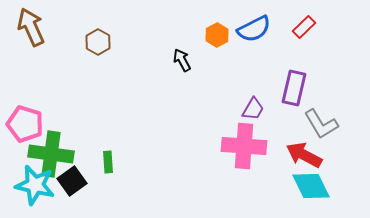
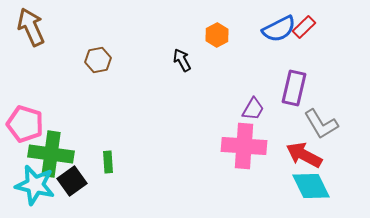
blue semicircle: moved 25 px right
brown hexagon: moved 18 px down; rotated 20 degrees clockwise
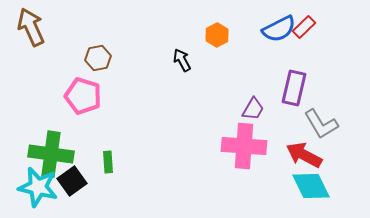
brown hexagon: moved 2 px up
pink pentagon: moved 58 px right, 28 px up
cyan star: moved 3 px right, 2 px down
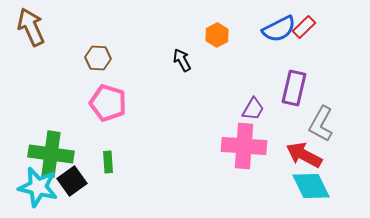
brown hexagon: rotated 15 degrees clockwise
pink pentagon: moved 25 px right, 7 px down
gray L-shape: rotated 60 degrees clockwise
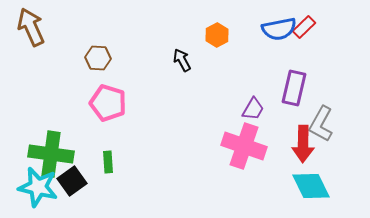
blue semicircle: rotated 16 degrees clockwise
pink cross: rotated 15 degrees clockwise
red arrow: moved 1 px left, 11 px up; rotated 117 degrees counterclockwise
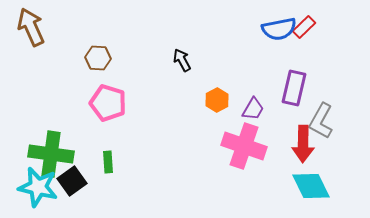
orange hexagon: moved 65 px down
gray L-shape: moved 3 px up
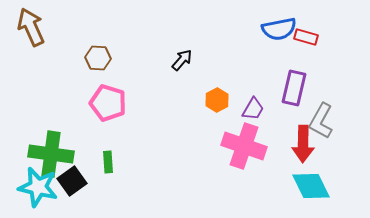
red rectangle: moved 2 px right, 10 px down; rotated 60 degrees clockwise
black arrow: rotated 70 degrees clockwise
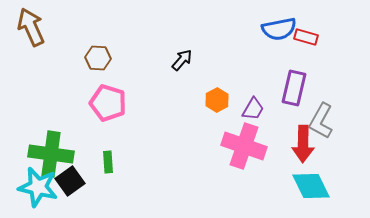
black square: moved 2 px left
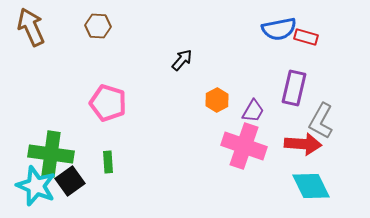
brown hexagon: moved 32 px up
purple trapezoid: moved 2 px down
red arrow: rotated 87 degrees counterclockwise
cyan star: moved 2 px left, 1 px up; rotated 9 degrees clockwise
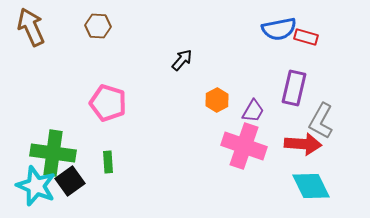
green cross: moved 2 px right, 1 px up
